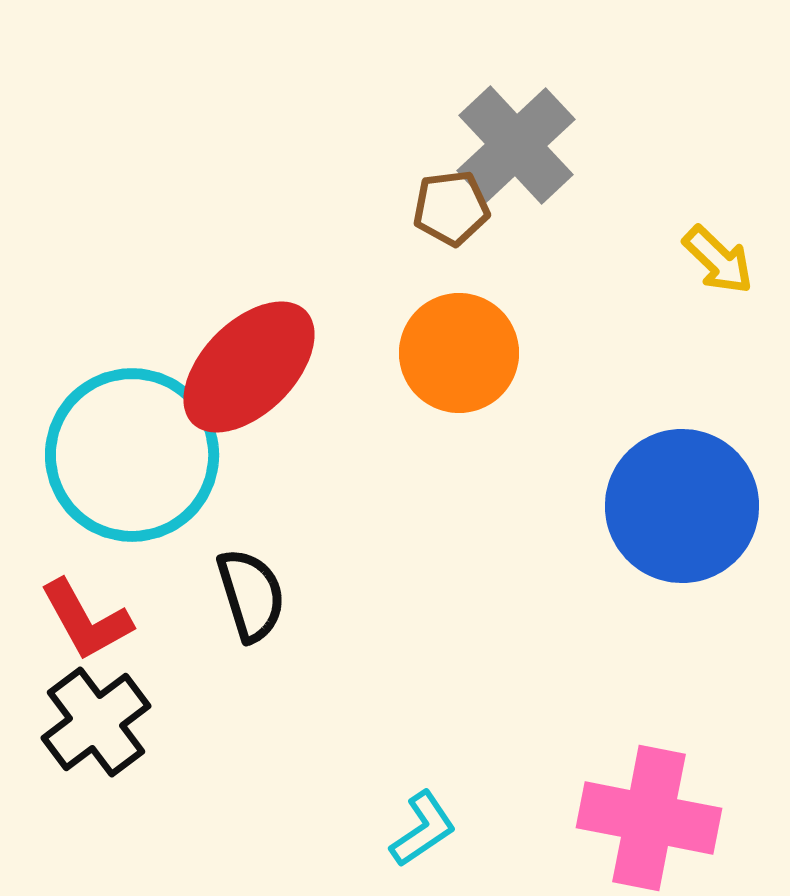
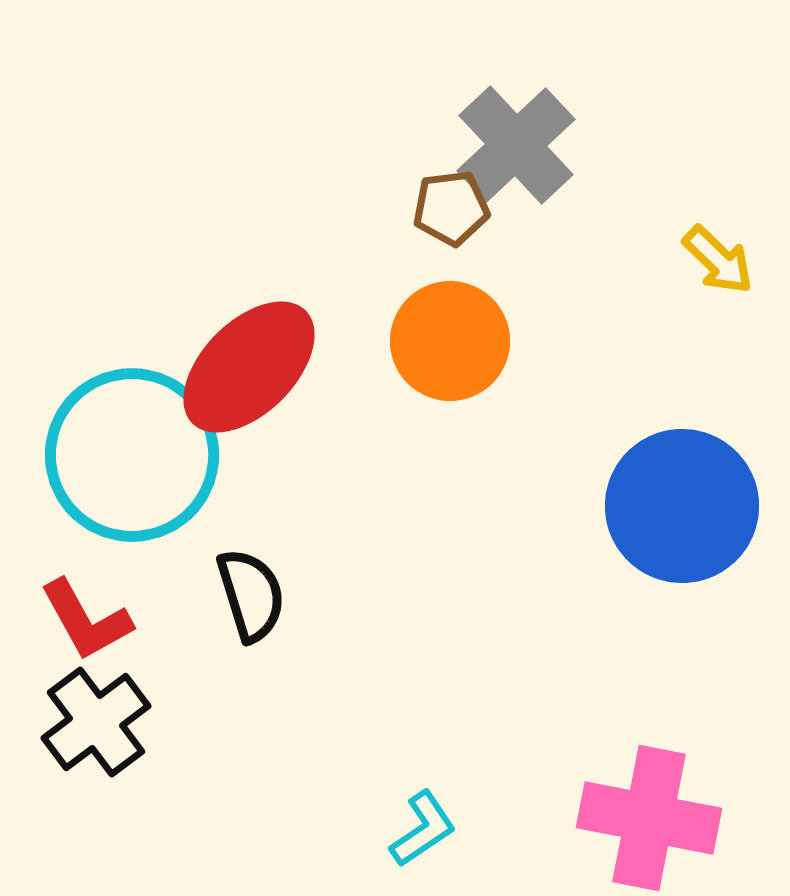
orange circle: moved 9 px left, 12 px up
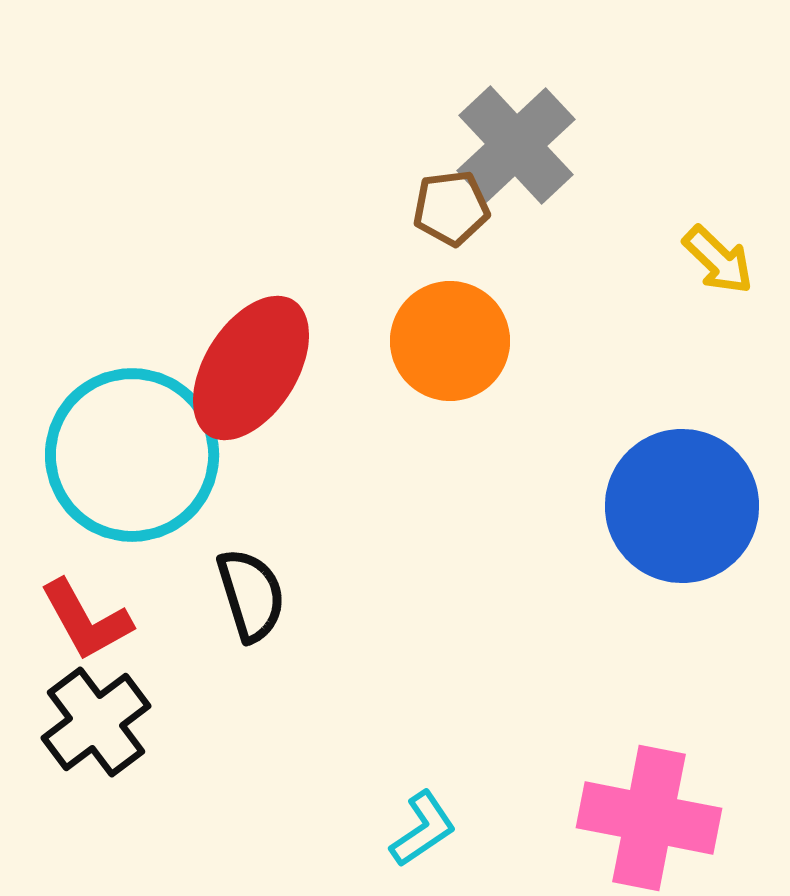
red ellipse: moved 2 px right, 1 px down; rotated 13 degrees counterclockwise
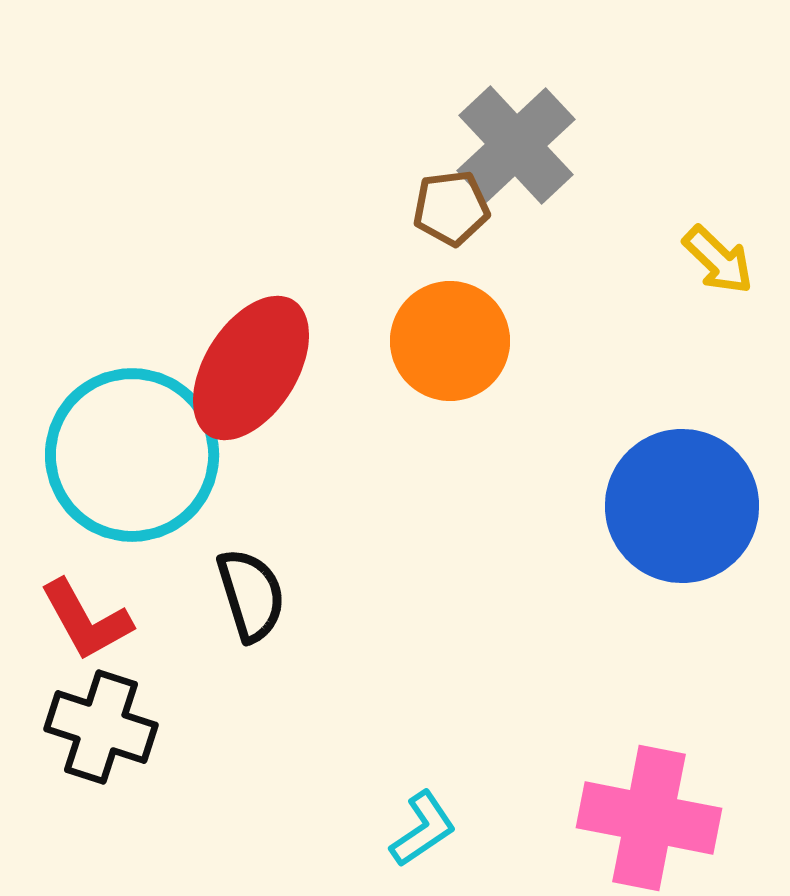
black cross: moved 5 px right, 5 px down; rotated 35 degrees counterclockwise
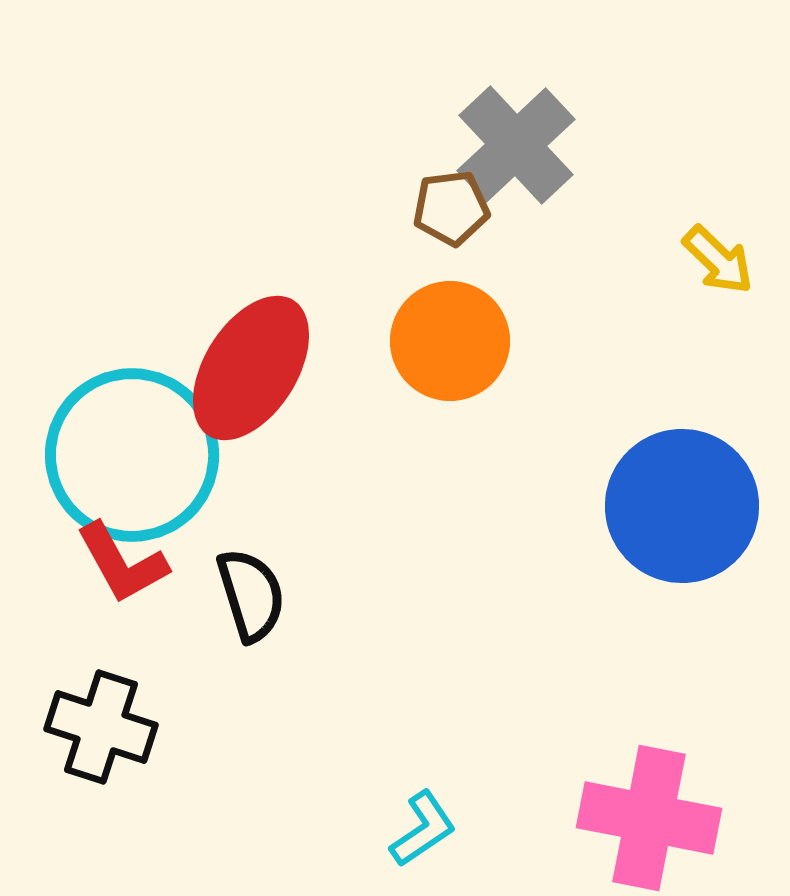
red L-shape: moved 36 px right, 57 px up
